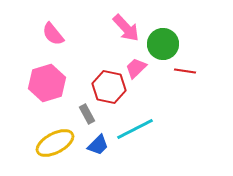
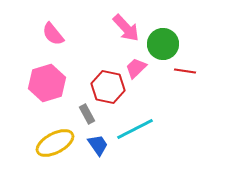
red hexagon: moved 1 px left
blue trapezoid: rotated 80 degrees counterclockwise
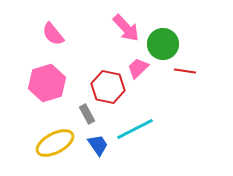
pink trapezoid: moved 2 px right
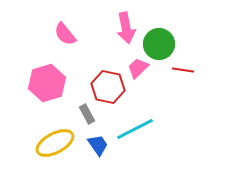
pink arrow: rotated 32 degrees clockwise
pink semicircle: moved 12 px right
green circle: moved 4 px left
red line: moved 2 px left, 1 px up
